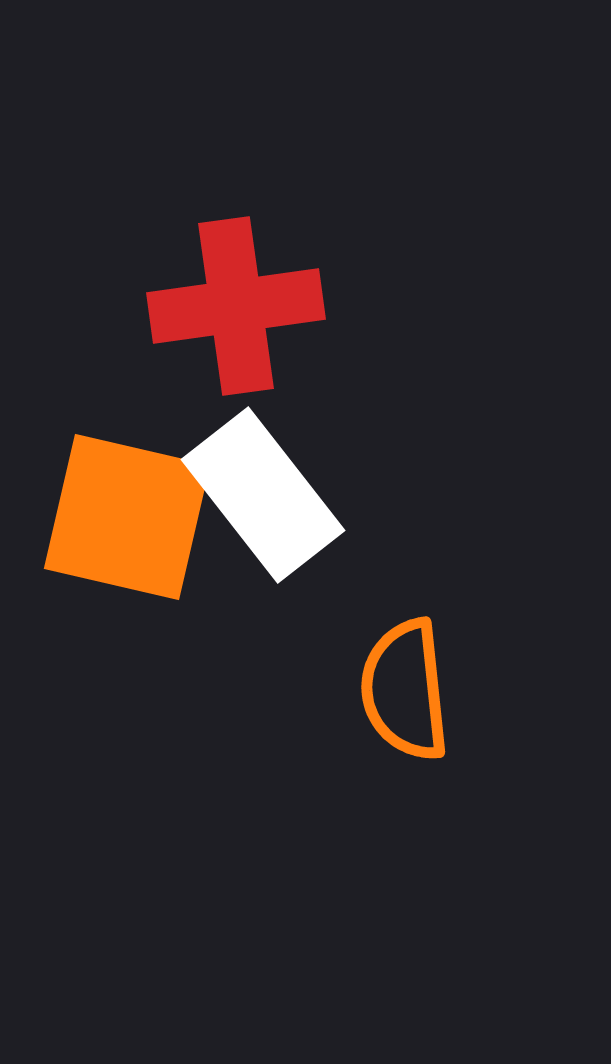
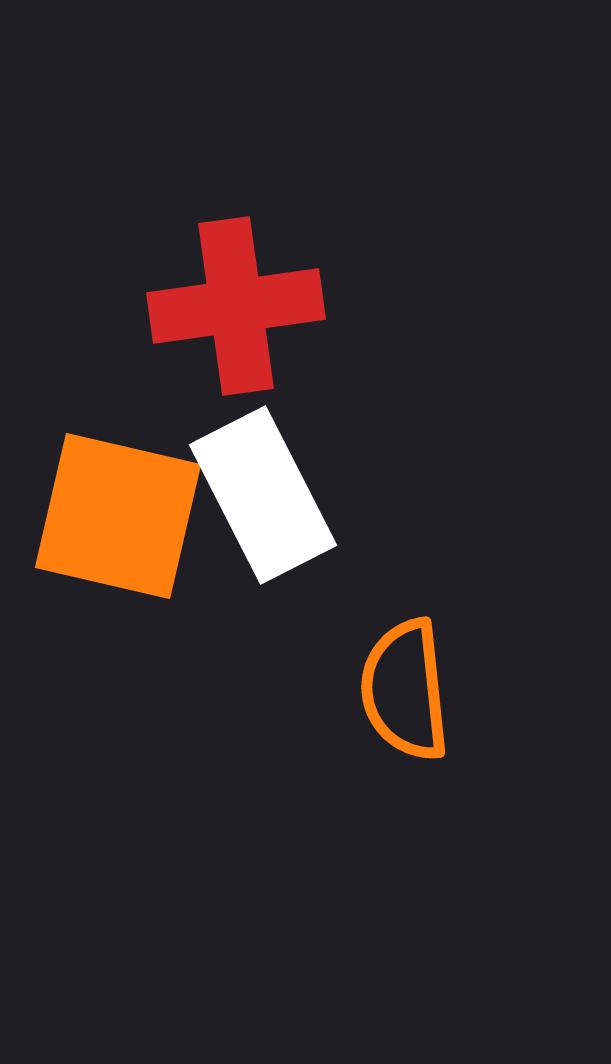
white rectangle: rotated 11 degrees clockwise
orange square: moved 9 px left, 1 px up
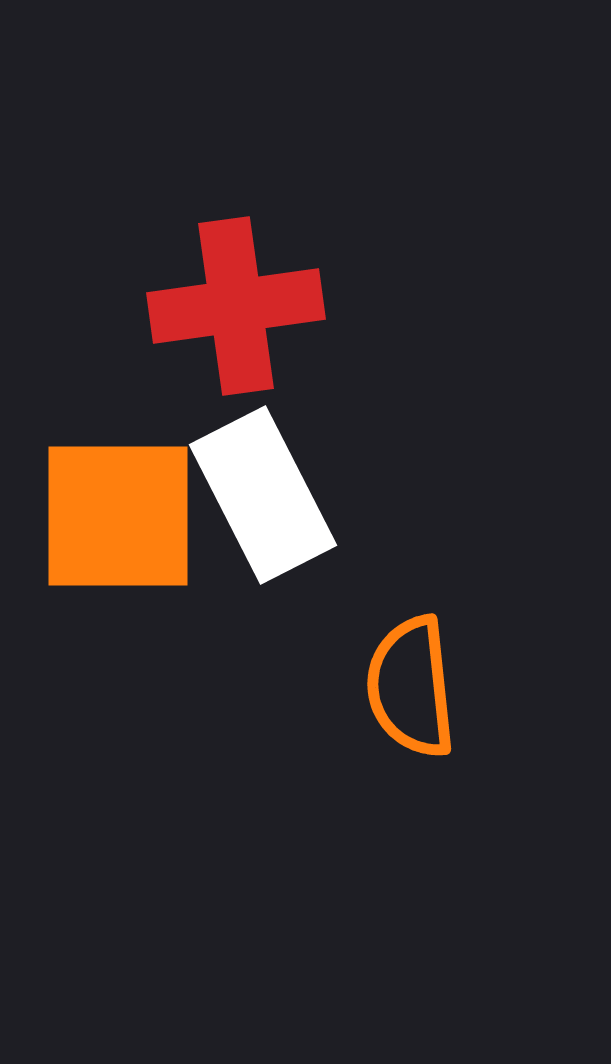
orange square: rotated 13 degrees counterclockwise
orange semicircle: moved 6 px right, 3 px up
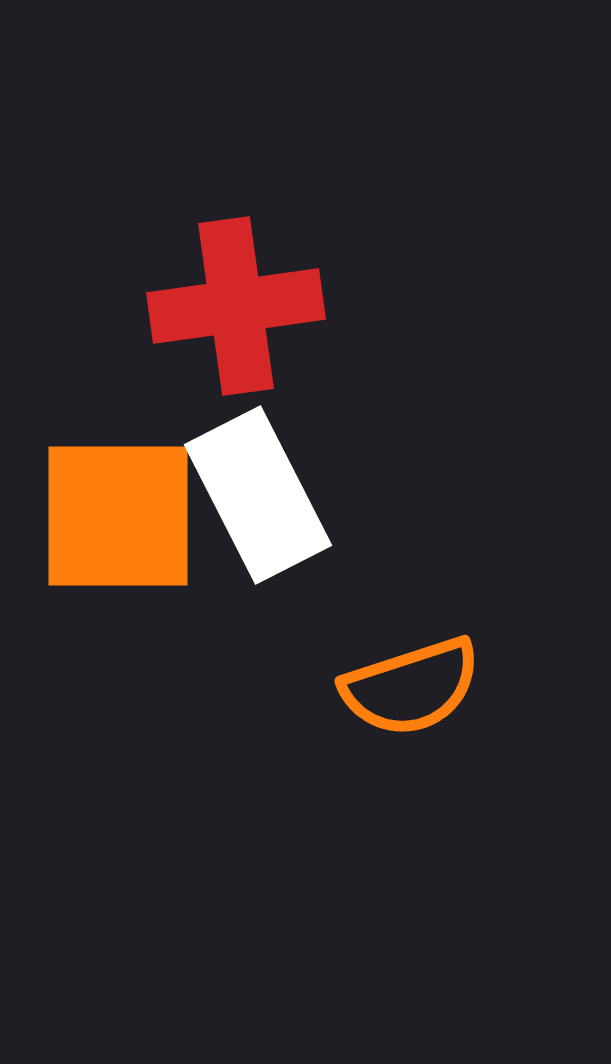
white rectangle: moved 5 px left
orange semicircle: rotated 102 degrees counterclockwise
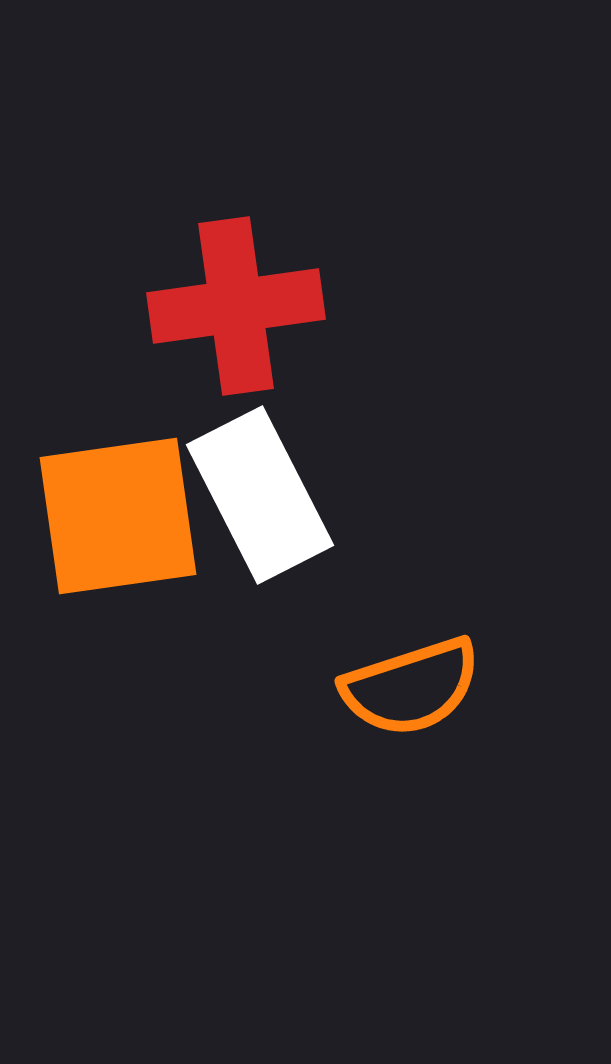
white rectangle: moved 2 px right
orange square: rotated 8 degrees counterclockwise
